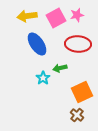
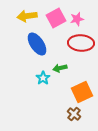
pink star: moved 4 px down
red ellipse: moved 3 px right, 1 px up
brown cross: moved 3 px left, 1 px up
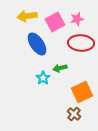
pink square: moved 1 px left, 4 px down
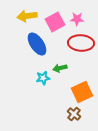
pink star: rotated 16 degrees clockwise
cyan star: rotated 24 degrees clockwise
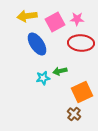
green arrow: moved 3 px down
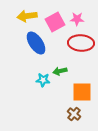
blue ellipse: moved 1 px left, 1 px up
cyan star: moved 2 px down; rotated 16 degrees clockwise
orange square: rotated 25 degrees clockwise
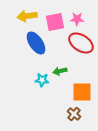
pink square: rotated 18 degrees clockwise
red ellipse: rotated 30 degrees clockwise
cyan star: moved 1 px left
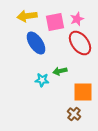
pink star: rotated 24 degrees counterclockwise
red ellipse: moved 1 px left; rotated 20 degrees clockwise
orange square: moved 1 px right
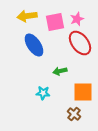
blue ellipse: moved 2 px left, 2 px down
cyan star: moved 1 px right, 13 px down
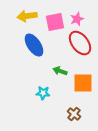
green arrow: rotated 32 degrees clockwise
orange square: moved 9 px up
